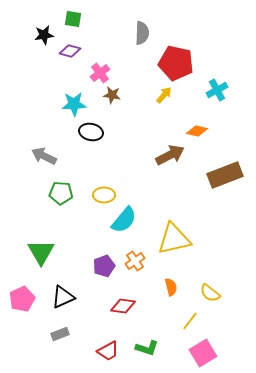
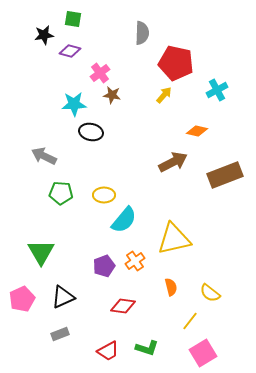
brown arrow: moved 3 px right, 7 px down
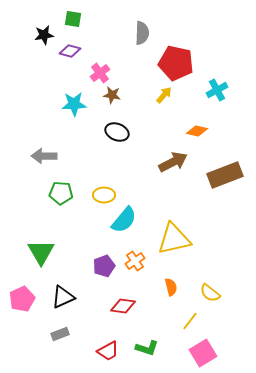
black ellipse: moved 26 px right; rotated 10 degrees clockwise
gray arrow: rotated 25 degrees counterclockwise
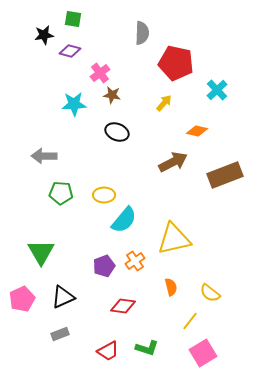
cyan cross: rotated 15 degrees counterclockwise
yellow arrow: moved 8 px down
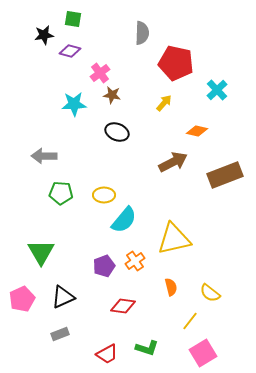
red trapezoid: moved 1 px left, 3 px down
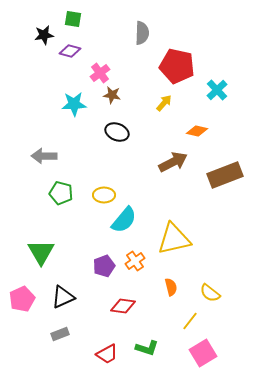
red pentagon: moved 1 px right, 3 px down
green pentagon: rotated 10 degrees clockwise
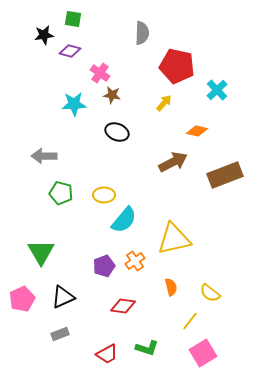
pink cross: rotated 18 degrees counterclockwise
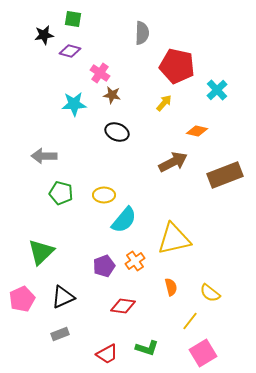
green triangle: rotated 16 degrees clockwise
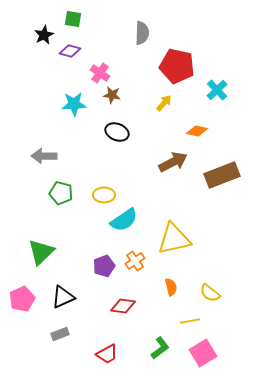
black star: rotated 18 degrees counterclockwise
brown rectangle: moved 3 px left
cyan semicircle: rotated 16 degrees clockwise
yellow line: rotated 42 degrees clockwise
green L-shape: moved 13 px right; rotated 55 degrees counterclockwise
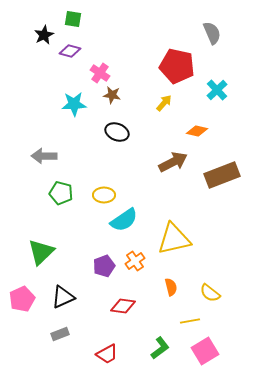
gray semicircle: moved 70 px right; rotated 25 degrees counterclockwise
pink square: moved 2 px right, 2 px up
